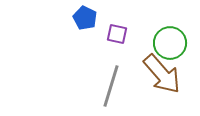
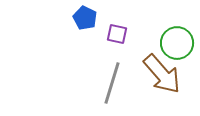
green circle: moved 7 px right
gray line: moved 1 px right, 3 px up
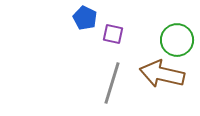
purple square: moved 4 px left
green circle: moved 3 px up
brown arrow: rotated 144 degrees clockwise
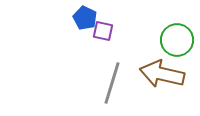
purple square: moved 10 px left, 3 px up
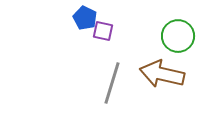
green circle: moved 1 px right, 4 px up
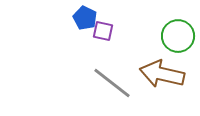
gray line: rotated 69 degrees counterclockwise
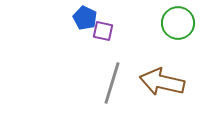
green circle: moved 13 px up
brown arrow: moved 8 px down
gray line: rotated 69 degrees clockwise
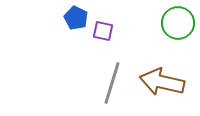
blue pentagon: moved 9 px left
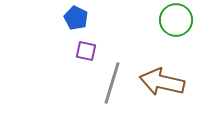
green circle: moved 2 px left, 3 px up
purple square: moved 17 px left, 20 px down
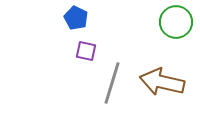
green circle: moved 2 px down
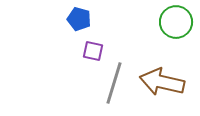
blue pentagon: moved 3 px right, 1 px down; rotated 10 degrees counterclockwise
purple square: moved 7 px right
gray line: moved 2 px right
